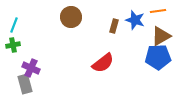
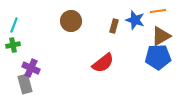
brown circle: moved 4 px down
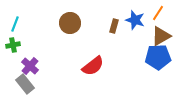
orange line: moved 2 px down; rotated 49 degrees counterclockwise
brown circle: moved 1 px left, 2 px down
cyan line: moved 1 px right, 1 px up
red semicircle: moved 10 px left, 3 px down
purple cross: moved 1 px left, 2 px up; rotated 18 degrees clockwise
gray rectangle: rotated 24 degrees counterclockwise
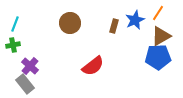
blue star: rotated 30 degrees clockwise
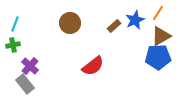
brown rectangle: rotated 32 degrees clockwise
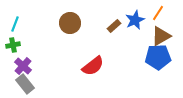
purple cross: moved 7 px left
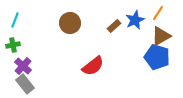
cyan line: moved 4 px up
blue pentagon: moved 1 px left; rotated 20 degrees clockwise
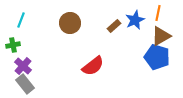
orange line: rotated 21 degrees counterclockwise
cyan line: moved 6 px right
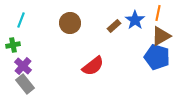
blue star: rotated 12 degrees counterclockwise
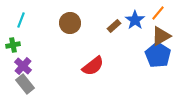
orange line: rotated 28 degrees clockwise
blue pentagon: moved 1 px right, 2 px up; rotated 15 degrees clockwise
